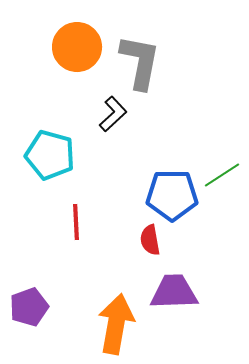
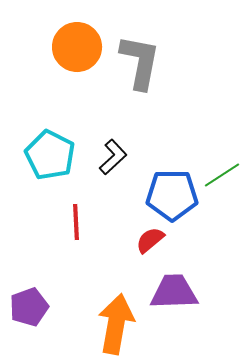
black L-shape: moved 43 px down
cyan pentagon: rotated 12 degrees clockwise
red semicircle: rotated 60 degrees clockwise
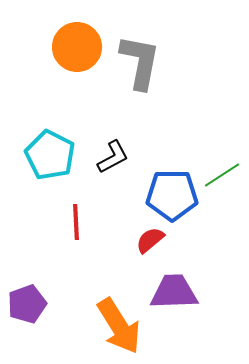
black L-shape: rotated 15 degrees clockwise
purple pentagon: moved 2 px left, 3 px up
orange arrow: moved 3 px right, 2 px down; rotated 138 degrees clockwise
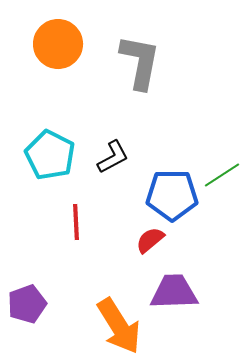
orange circle: moved 19 px left, 3 px up
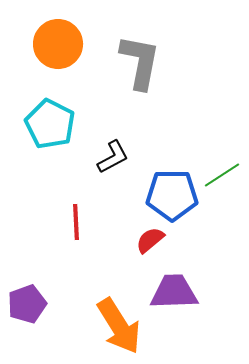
cyan pentagon: moved 31 px up
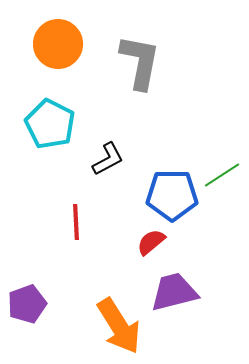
black L-shape: moved 5 px left, 2 px down
red semicircle: moved 1 px right, 2 px down
purple trapezoid: rotated 12 degrees counterclockwise
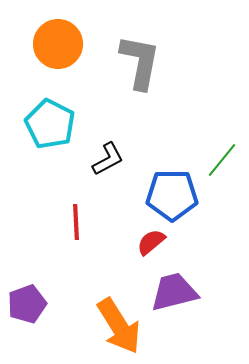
green line: moved 15 px up; rotated 18 degrees counterclockwise
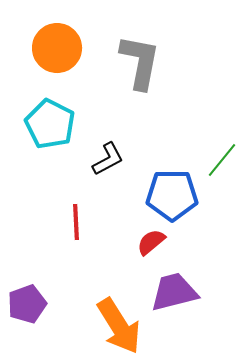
orange circle: moved 1 px left, 4 px down
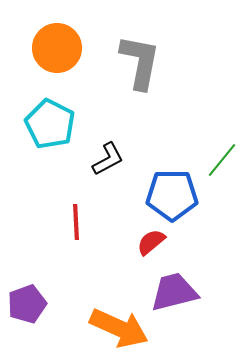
orange arrow: moved 2 px down; rotated 34 degrees counterclockwise
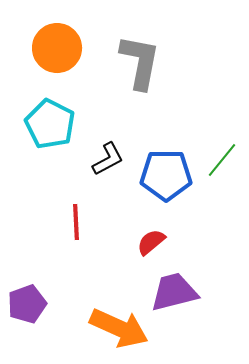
blue pentagon: moved 6 px left, 20 px up
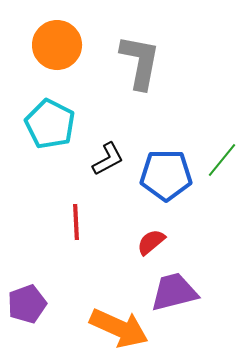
orange circle: moved 3 px up
